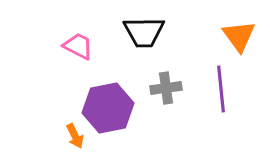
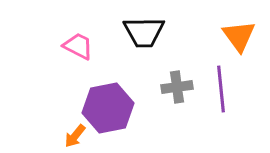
gray cross: moved 11 px right, 1 px up
orange arrow: rotated 65 degrees clockwise
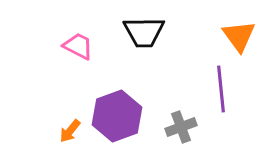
gray cross: moved 4 px right, 40 px down; rotated 12 degrees counterclockwise
purple hexagon: moved 9 px right, 8 px down; rotated 9 degrees counterclockwise
orange arrow: moved 5 px left, 5 px up
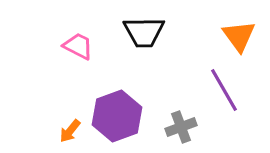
purple line: moved 3 px right, 1 px down; rotated 24 degrees counterclockwise
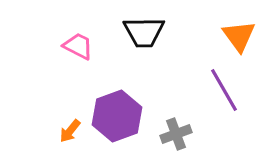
gray cross: moved 5 px left, 7 px down
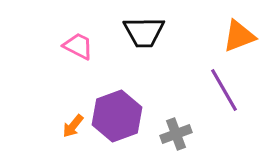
orange triangle: rotated 45 degrees clockwise
orange arrow: moved 3 px right, 5 px up
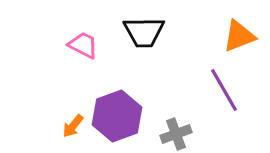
pink trapezoid: moved 5 px right, 1 px up
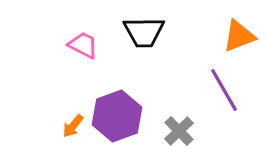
gray cross: moved 3 px right, 3 px up; rotated 24 degrees counterclockwise
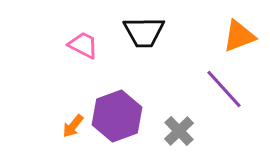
purple line: moved 1 px up; rotated 12 degrees counterclockwise
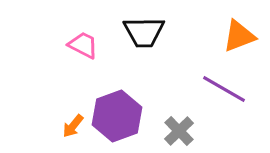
purple line: rotated 18 degrees counterclockwise
